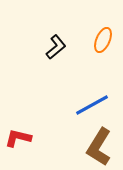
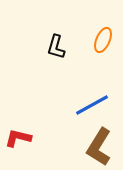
black L-shape: rotated 145 degrees clockwise
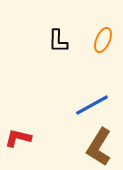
black L-shape: moved 2 px right, 6 px up; rotated 15 degrees counterclockwise
